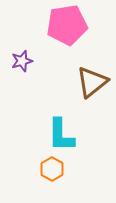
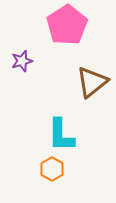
pink pentagon: rotated 24 degrees counterclockwise
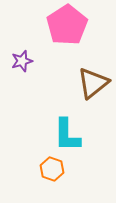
brown triangle: moved 1 px right, 1 px down
cyan L-shape: moved 6 px right
orange hexagon: rotated 10 degrees counterclockwise
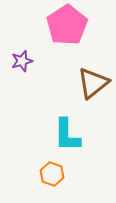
orange hexagon: moved 5 px down
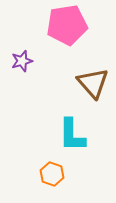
pink pentagon: rotated 24 degrees clockwise
brown triangle: rotated 32 degrees counterclockwise
cyan L-shape: moved 5 px right
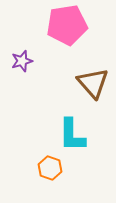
orange hexagon: moved 2 px left, 6 px up
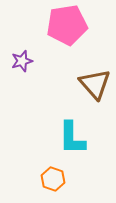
brown triangle: moved 2 px right, 1 px down
cyan L-shape: moved 3 px down
orange hexagon: moved 3 px right, 11 px down
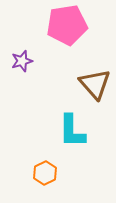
cyan L-shape: moved 7 px up
orange hexagon: moved 8 px left, 6 px up; rotated 15 degrees clockwise
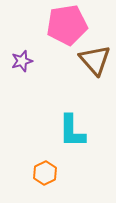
brown triangle: moved 24 px up
